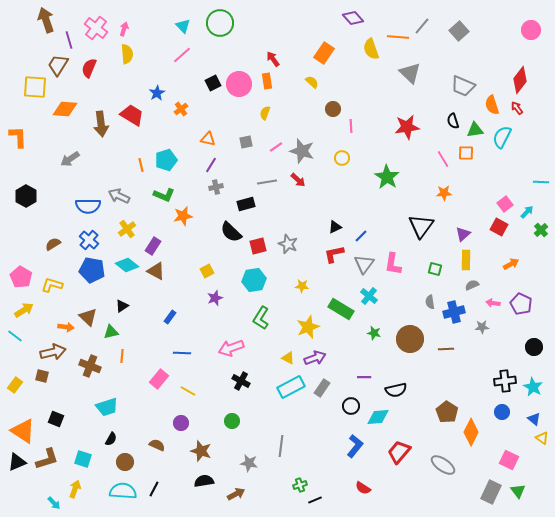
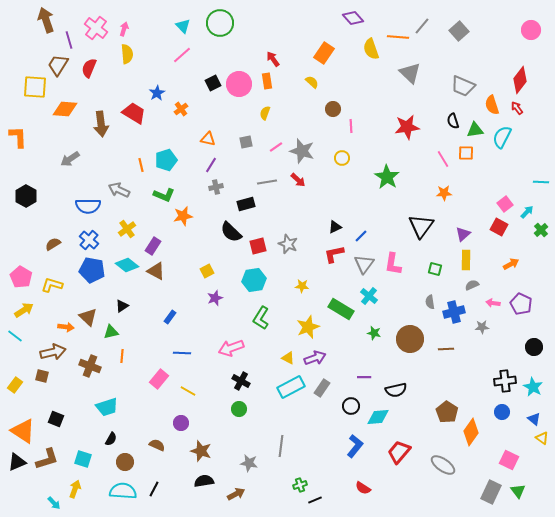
red trapezoid at (132, 115): moved 2 px right, 2 px up
gray arrow at (119, 196): moved 6 px up
green circle at (232, 421): moved 7 px right, 12 px up
orange diamond at (471, 432): rotated 8 degrees clockwise
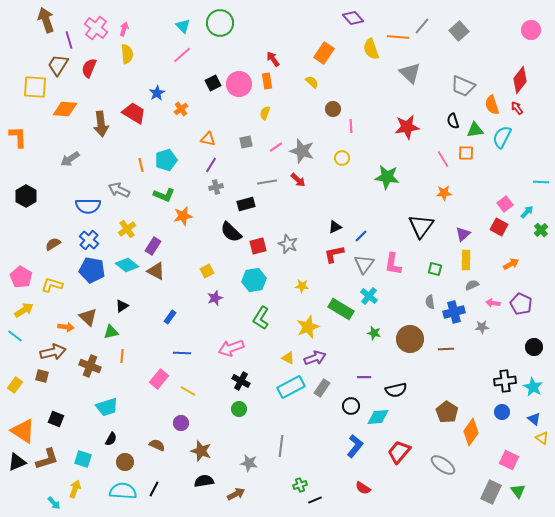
green star at (387, 177): rotated 25 degrees counterclockwise
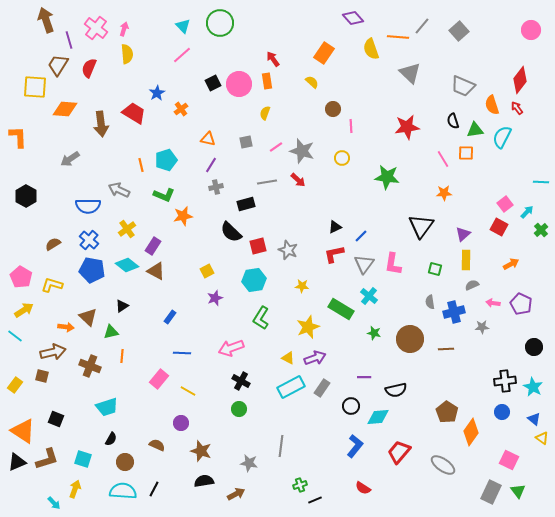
gray star at (288, 244): moved 6 px down
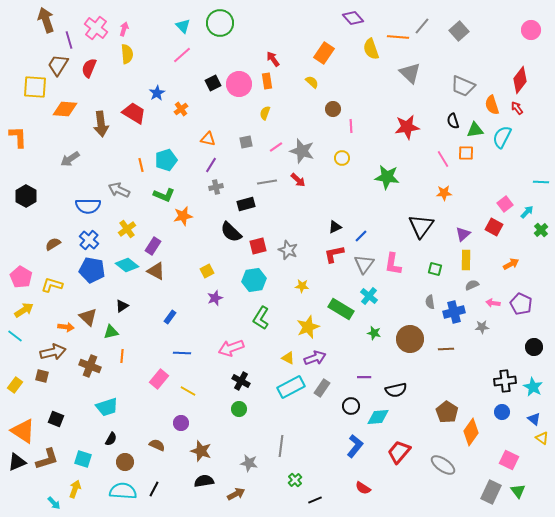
red square at (499, 227): moved 5 px left
green cross at (300, 485): moved 5 px left, 5 px up; rotated 24 degrees counterclockwise
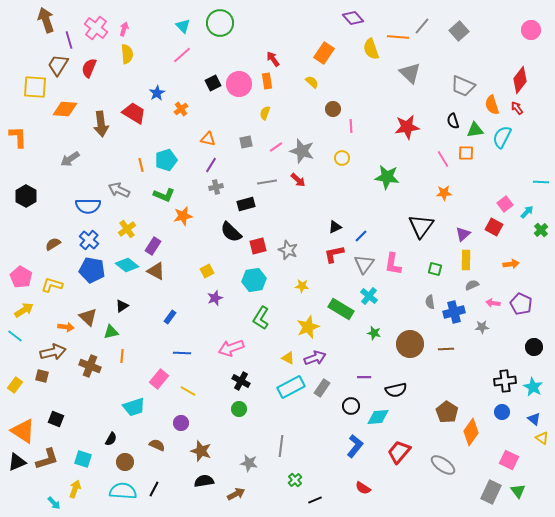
orange arrow at (511, 264): rotated 21 degrees clockwise
brown circle at (410, 339): moved 5 px down
cyan trapezoid at (107, 407): moved 27 px right
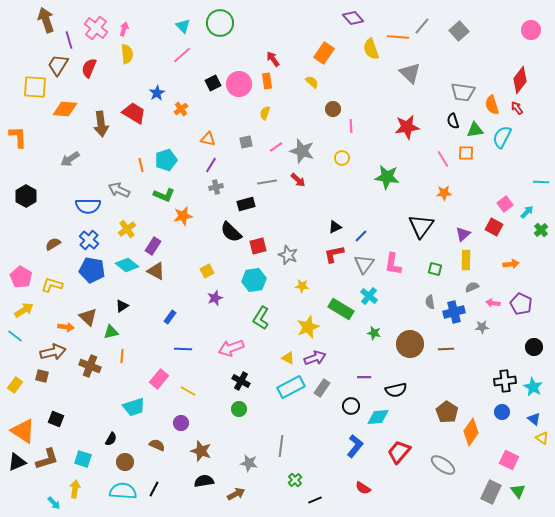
gray trapezoid at (463, 86): moved 6 px down; rotated 15 degrees counterclockwise
gray star at (288, 250): moved 5 px down
gray semicircle at (472, 285): moved 2 px down
blue line at (182, 353): moved 1 px right, 4 px up
yellow arrow at (75, 489): rotated 12 degrees counterclockwise
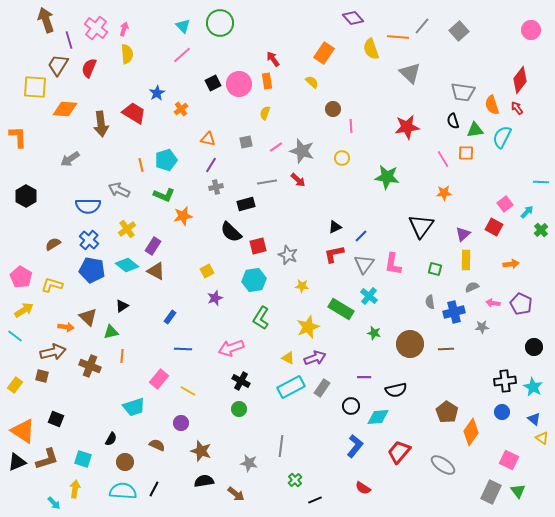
brown arrow at (236, 494): rotated 66 degrees clockwise
